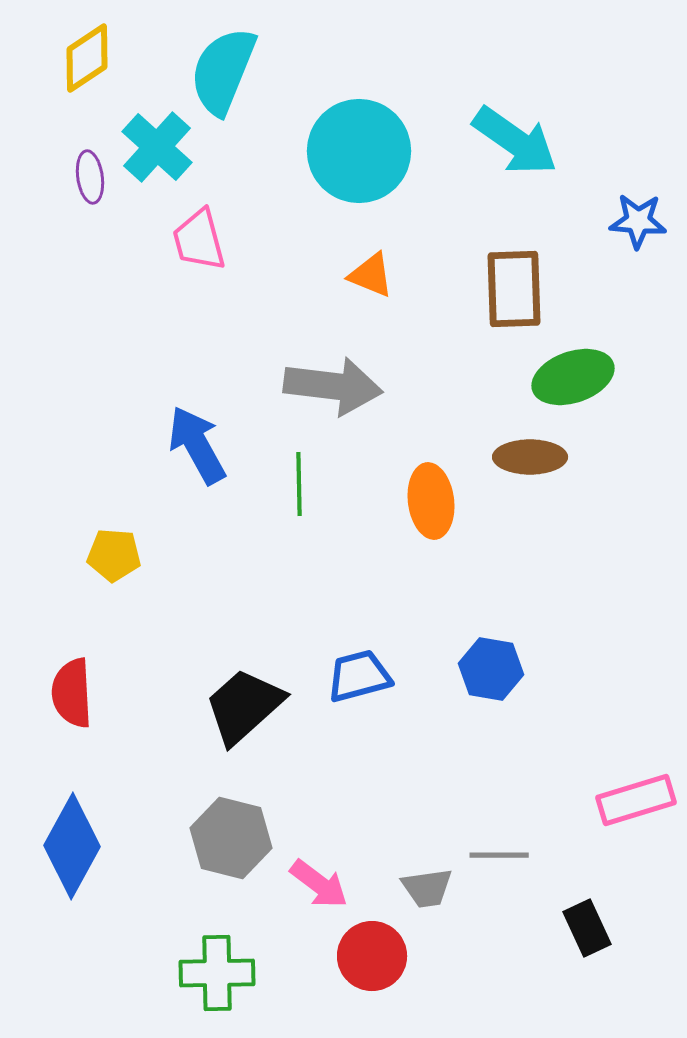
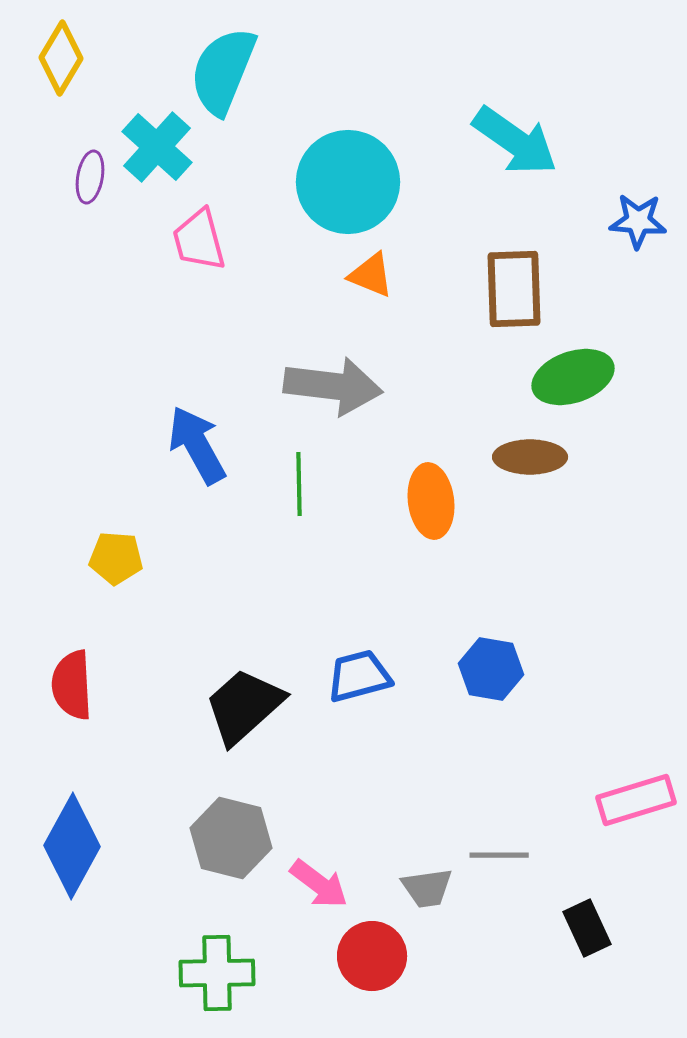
yellow diamond: moved 26 px left; rotated 26 degrees counterclockwise
cyan circle: moved 11 px left, 31 px down
purple ellipse: rotated 18 degrees clockwise
yellow pentagon: moved 2 px right, 3 px down
red semicircle: moved 8 px up
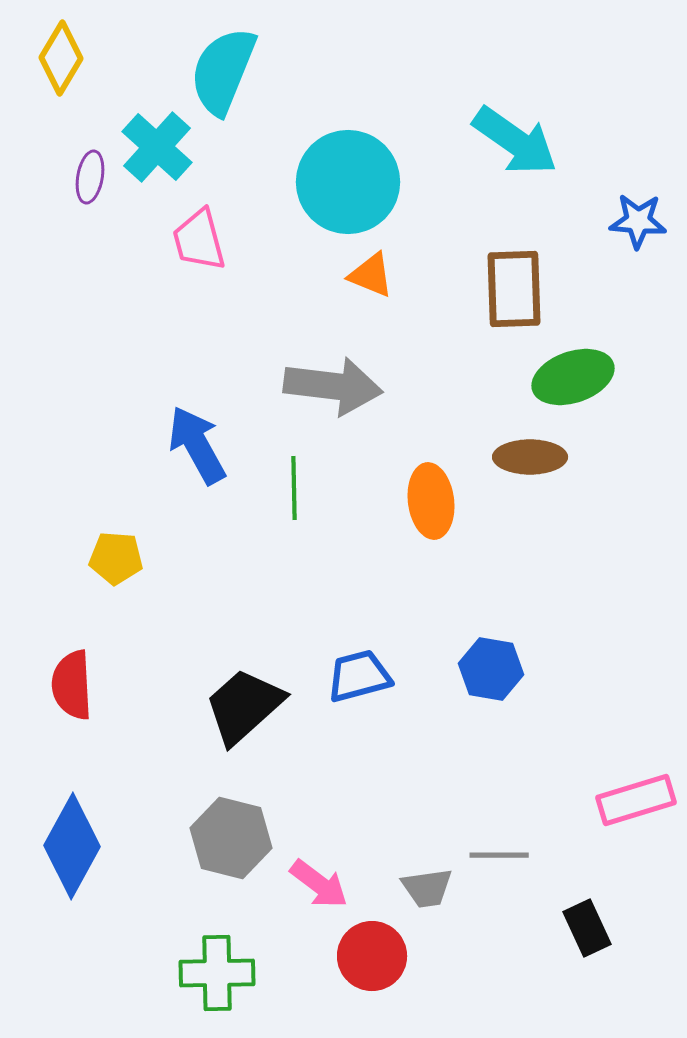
green line: moved 5 px left, 4 px down
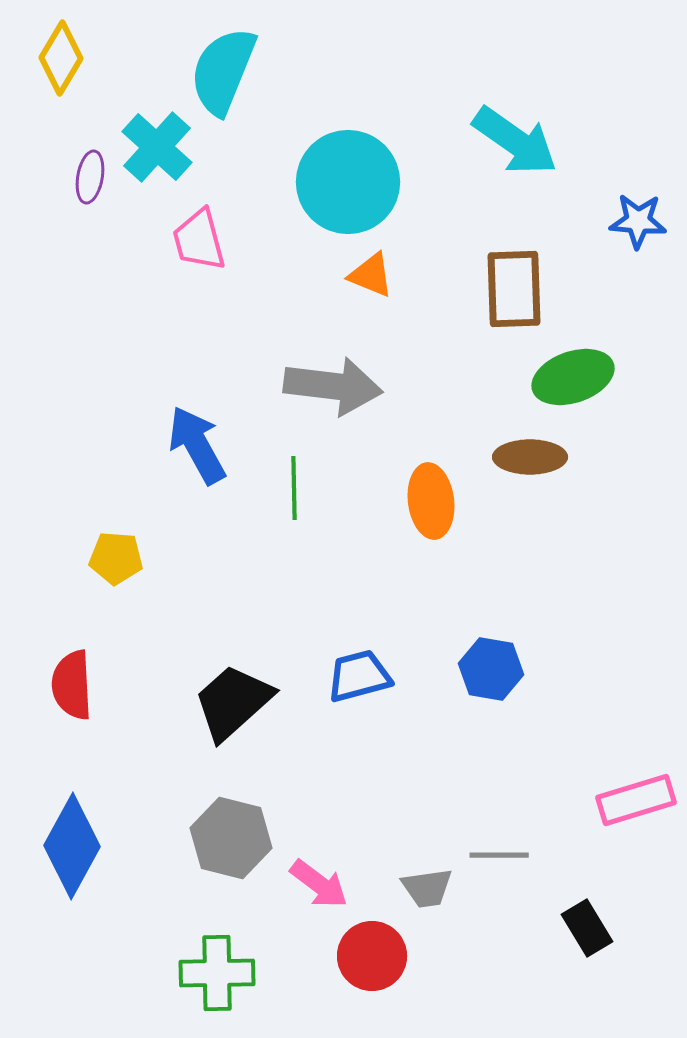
black trapezoid: moved 11 px left, 4 px up
black rectangle: rotated 6 degrees counterclockwise
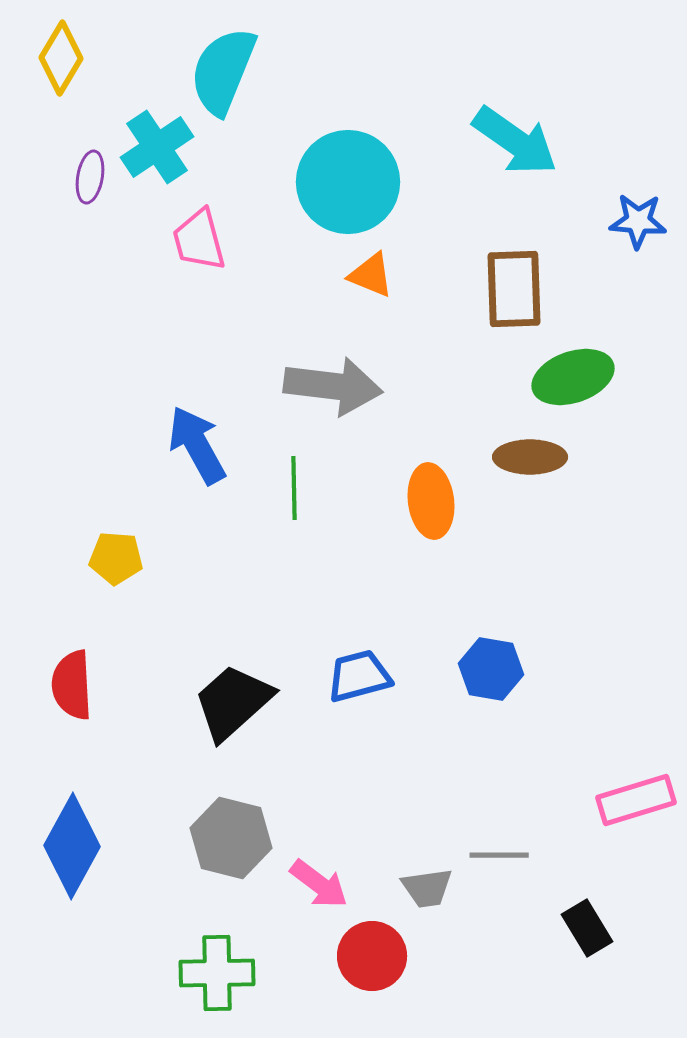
cyan cross: rotated 14 degrees clockwise
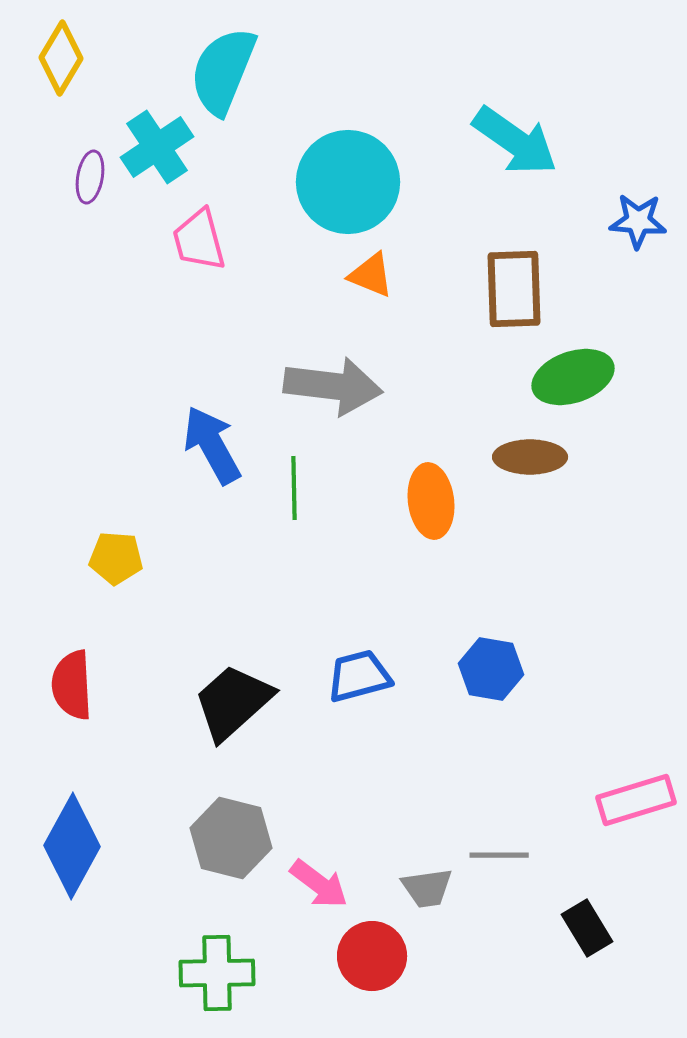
blue arrow: moved 15 px right
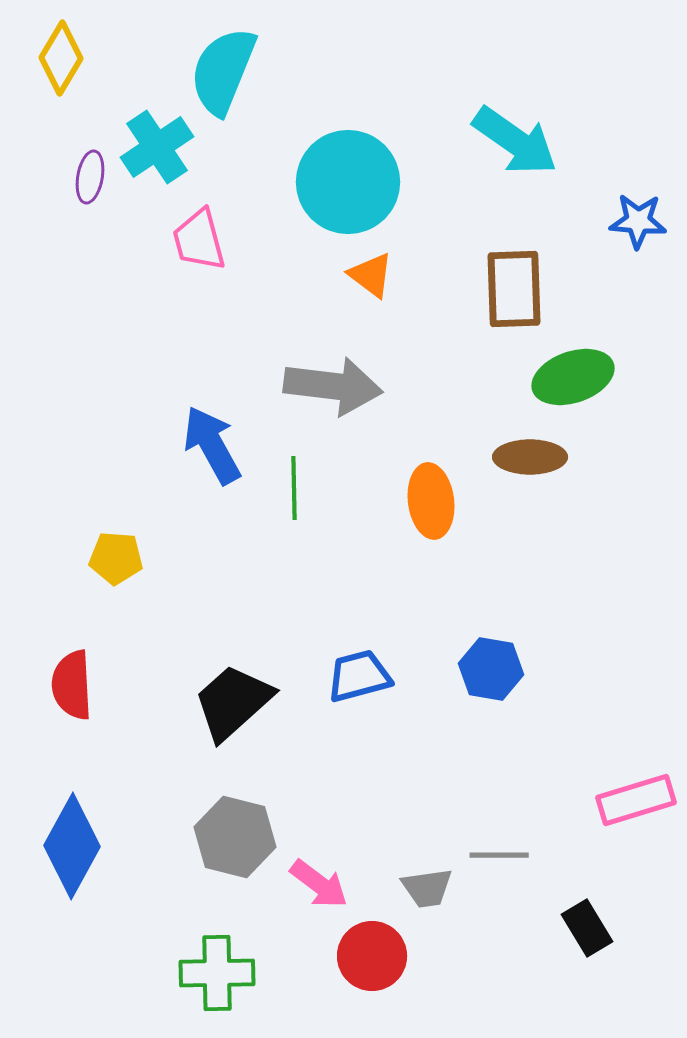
orange triangle: rotated 15 degrees clockwise
gray hexagon: moved 4 px right, 1 px up
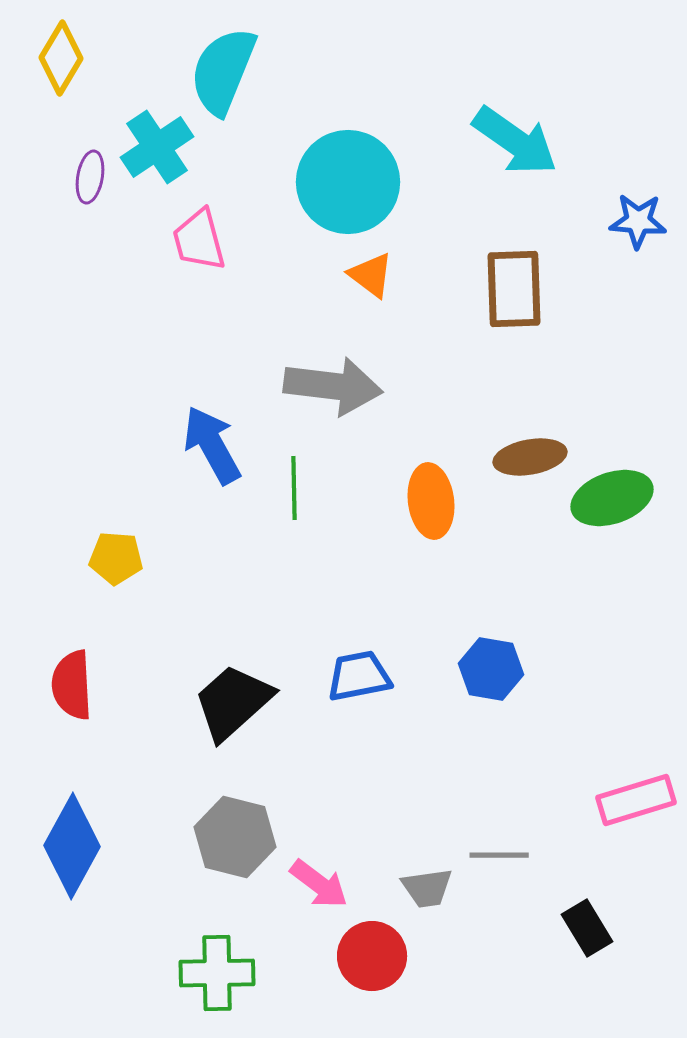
green ellipse: moved 39 px right, 121 px down
brown ellipse: rotated 10 degrees counterclockwise
blue trapezoid: rotated 4 degrees clockwise
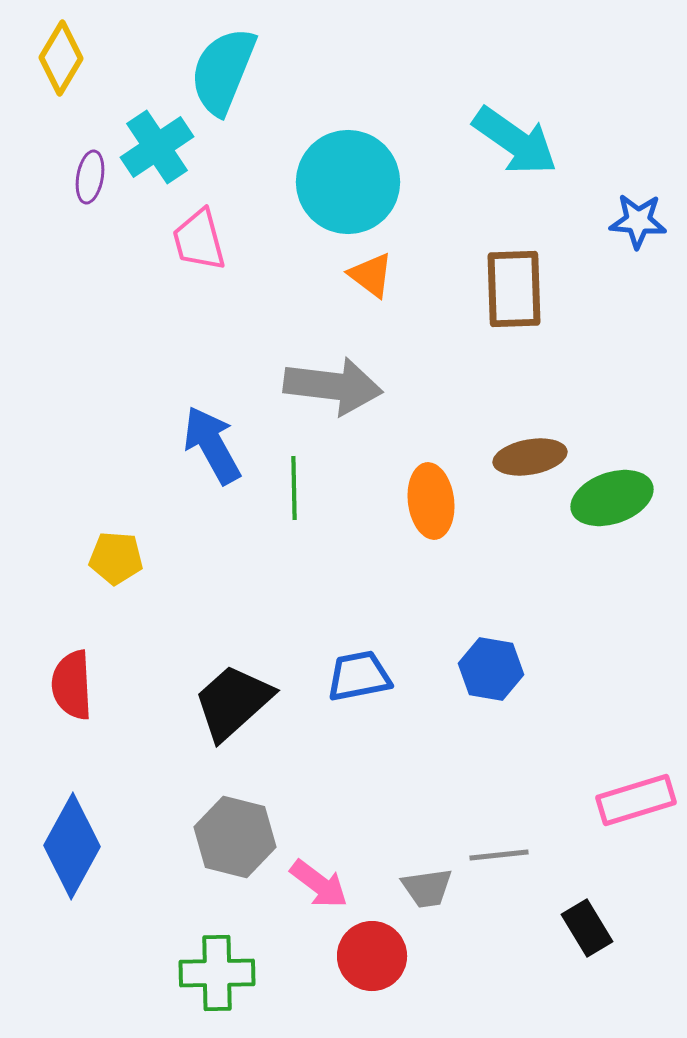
gray line: rotated 6 degrees counterclockwise
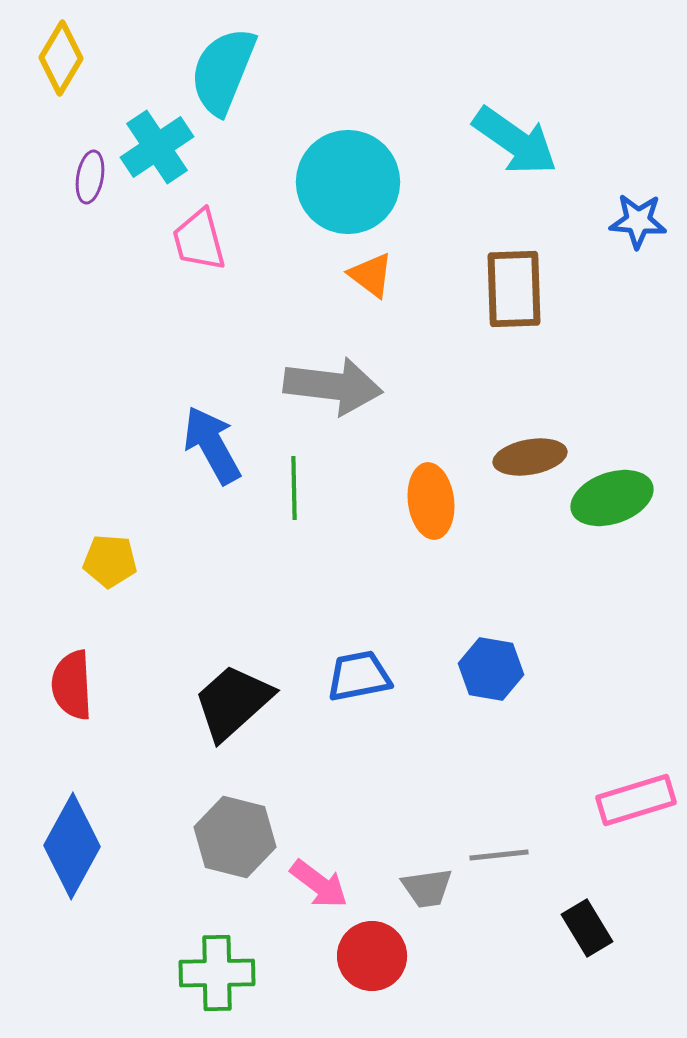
yellow pentagon: moved 6 px left, 3 px down
